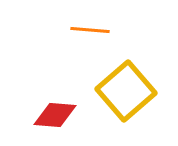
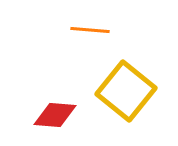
yellow square: rotated 10 degrees counterclockwise
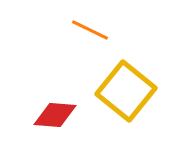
orange line: rotated 21 degrees clockwise
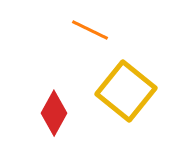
red diamond: moved 1 px left, 2 px up; rotated 66 degrees counterclockwise
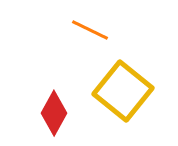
yellow square: moved 3 px left
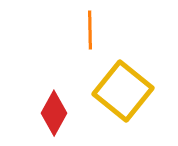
orange line: rotated 63 degrees clockwise
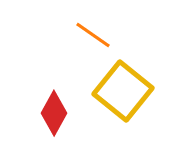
orange line: moved 3 px right, 5 px down; rotated 54 degrees counterclockwise
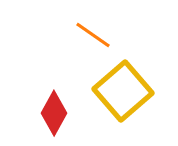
yellow square: rotated 10 degrees clockwise
